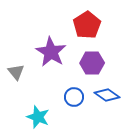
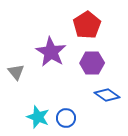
blue circle: moved 8 px left, 21 px down
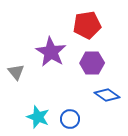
red pentagon: rotated 24 degrees clockwise
blue circle: moved 4 px right, 1 px down
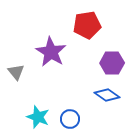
purple hexagon: moved 20 px right
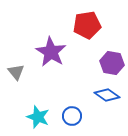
purple hexagon: rotated 10 degrees clockwise
blue circle: moved 2 px right, 3 px up
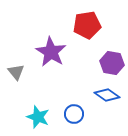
blue circle: moved 2 px right, 2 px up
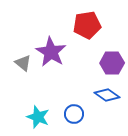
purple hexagon: rotated 10 degrees counterclockwise
gray triangle: moved 7 px right, 9 px up; rotated 12 degrees counterclockwise
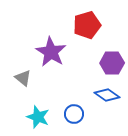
red pentagon: rotated 8 degrees counterclockwise
gray triangle: moved 15 px down
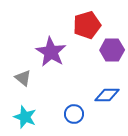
purple hexagon: moved 13 px up
blue diamond: rotated 35 degrees counterclockwise
cyan star: moved 13 px left
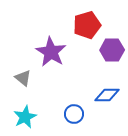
cyan star: rotated 25 degrees clockwise
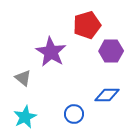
purple hexagon: moved 1 px left, 1 px down
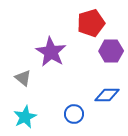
red pentagon: moved 4 px right, 2 px up
